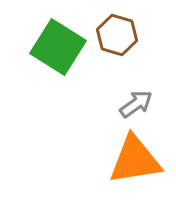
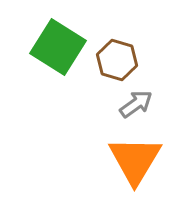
brown hexagon: moved 25 px down
orange triangle: rotated 50 degrees counterclockwise
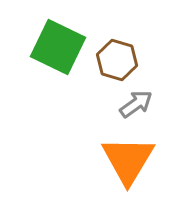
green square: rotated 6 degrees counterclockwise
orange triangle: moved 7 px left
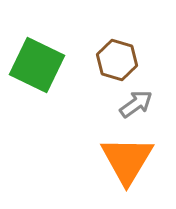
green square: moved 21 px left, 18 px down
orange triangle: moved 1 px left
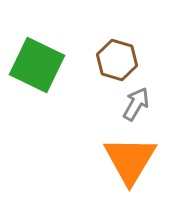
gray arrow: rotated 24 degrees counterclockwise
orange triangle: moved 3 px right
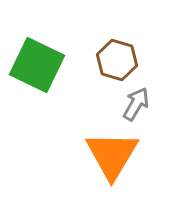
orange triangle: moved 18 px left, 5 px up
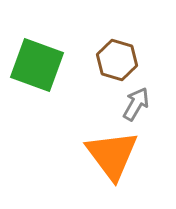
green square: rotated 6 degrees counterclockwise
orange triangle: rotated 8 degrees counterclockwise
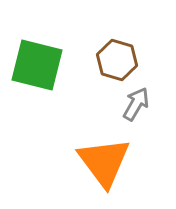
green square: rotated 6 degrees counterclockwise
orange triangle: moved 8 px left, 7 px down
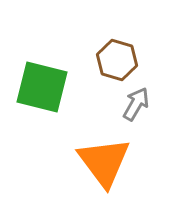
green square: moved 5 px right, 22 px down
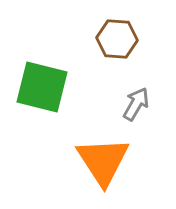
brown hexagon: moved 21 px up; rotated 12 degrees counterclockwise
orange triangle: moved 1 px left, 1 px up; rotated 4 degrees clockwise
